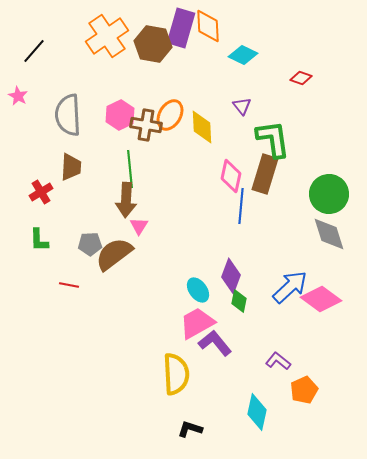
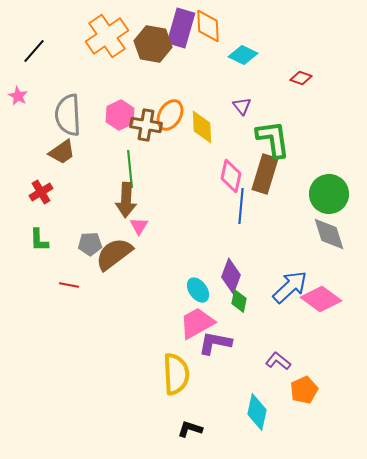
brown trapezoid at (71, 167): moved 9 px left, 15 px up; rotated 52 degrees clockwise
purple L-shape at (215, 343): rotated 40 degrees counterclockwise
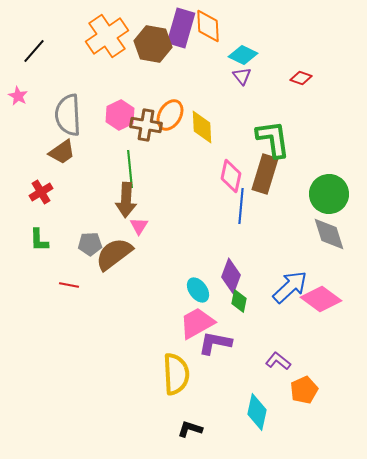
purple triangle at (242, 106): moved 30 px up
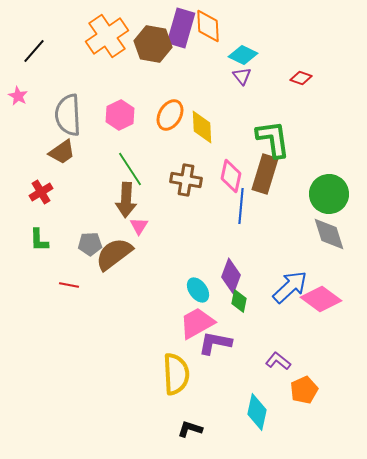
brown cross at (146, 125): moved 40 px right, 55 px down
green line at (130, 169): rotated 27 degrees counterclockwise
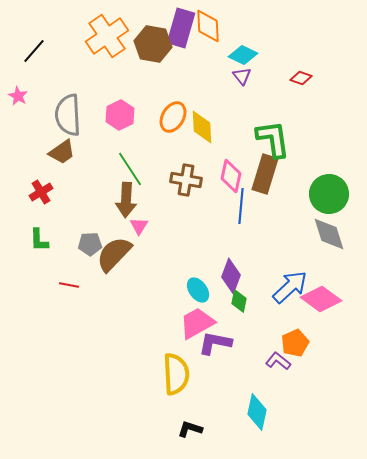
orange ellipse at (170, 115): moved 3 px right, 2 px down
brown semicircle at (114, 254): rotated 9 degrees counterclockwise
orange pentagon at (304, 390): moved 9 px left, 47 px up
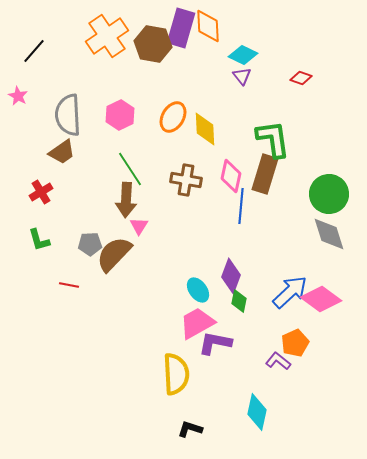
yellow diamond at (202, 127): moved 3 px right, 2 px down
green L-shape at (39, 240): rotated 15 degrees counterclockwise
blue arrow at (290, 287): moved 5 px down
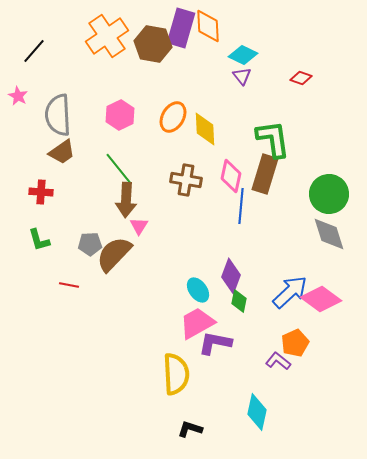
gray semicircle at (68, 115): moved 10 px left
green line at (130, 169): moved 11 px left; rotated 6 degrees counterclockwise
red cross at (41, 192): rotated 35 degrees clockwise
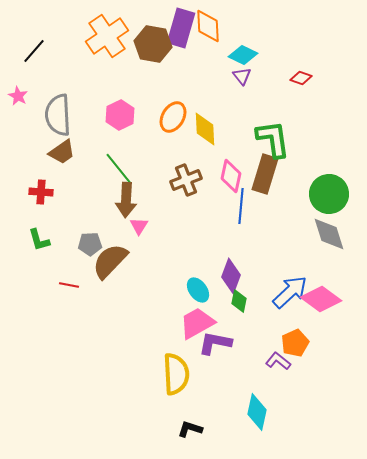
brown cross at (186, 180): rotated 32 degrees counterclockwise
brown semicircle at (114, 254): moved 4 px left, 7 px down
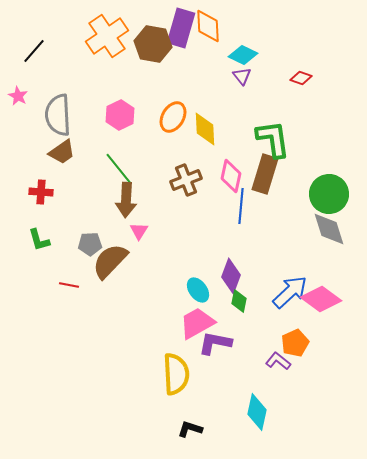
pink triangle at (139, 226): moved 5 px down
gray diamond at (329, 234): moved 5 px up
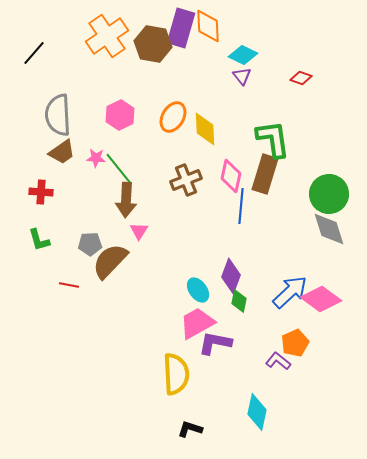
black line at (34, 51): moved 2 px down
pink star at (18, 96): moved 78 px right, 62 px down; rotated 24 degrees counterclockwise
